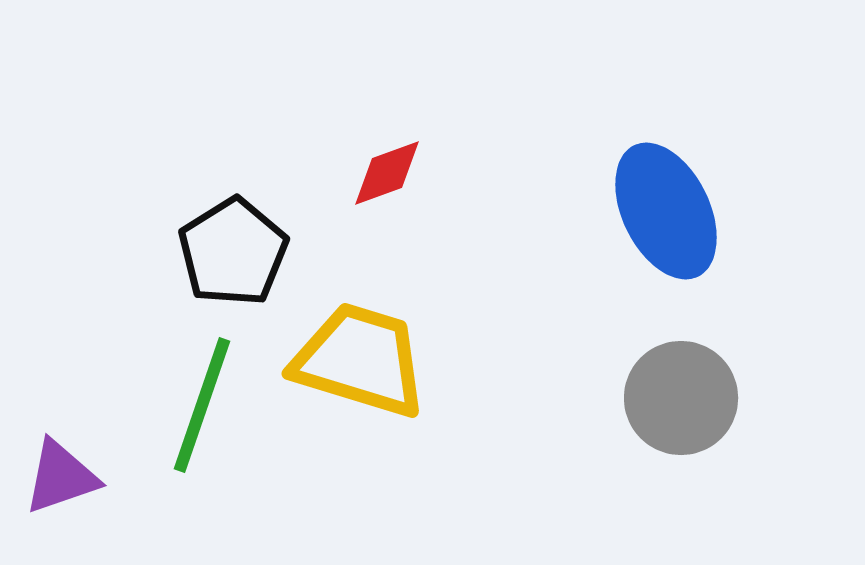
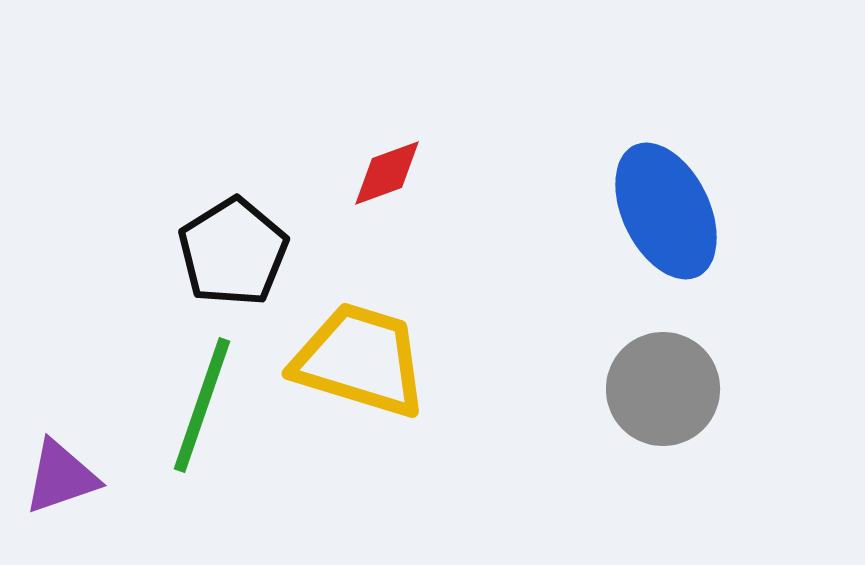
gray circle: moved 18 px left, 9 px up
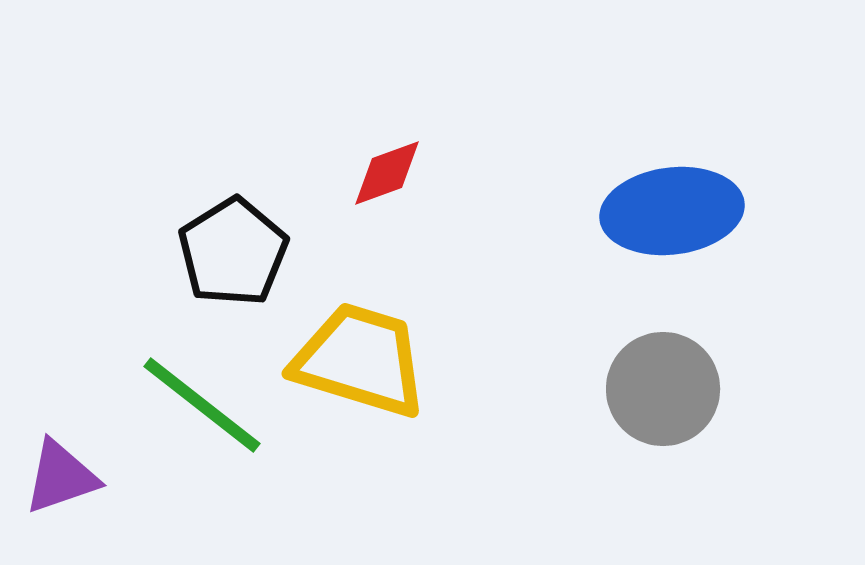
blue ellipse: moved 6 px right; rotated 71 degrees counterclockwise
green line: rotated 71 degrees counterclockwise
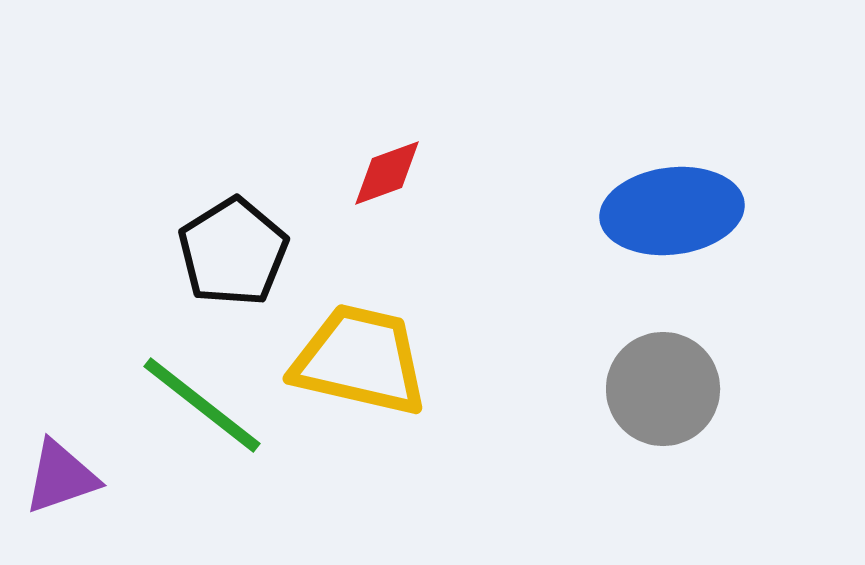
yellow trapezoid: rotated 4 degrees counterclockwise
